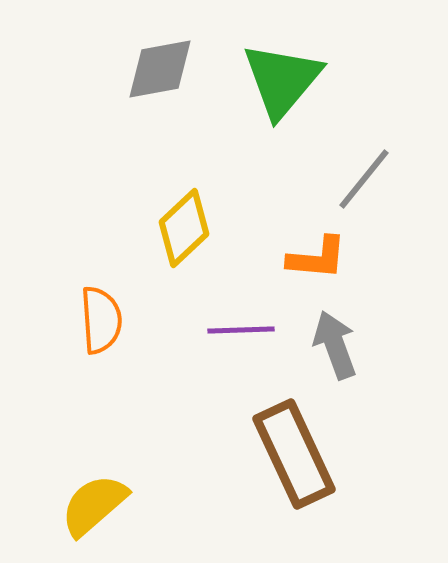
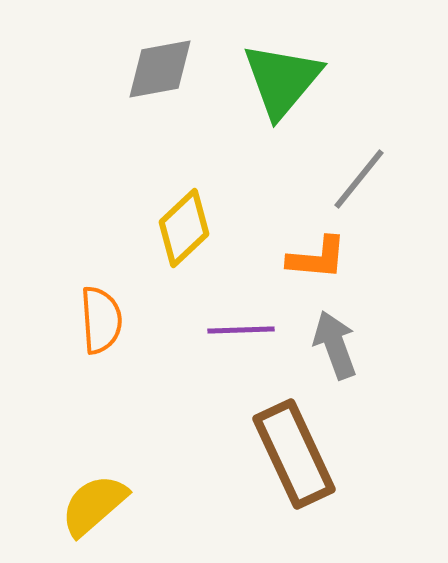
gray line: moved 5 px left
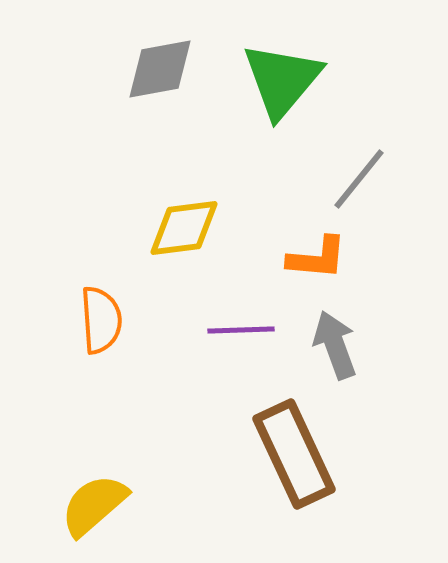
yellow diamond: rotated 36 degrees clockwise
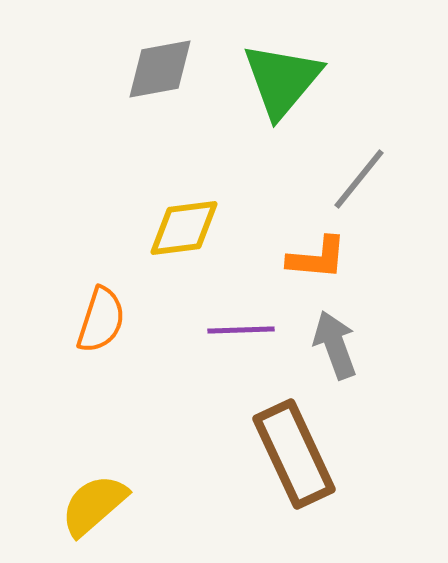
orange semicircle: rotated 22 degrees clockwise
